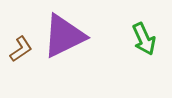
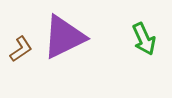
purple triangle: moved 1 px down
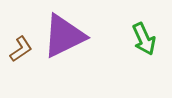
purple triangle: moved 1 px up
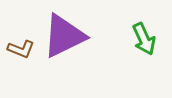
brown L-shape: rotated 56 degrees clockwise
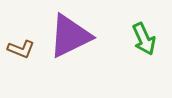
purple triangle: moved 6 px right
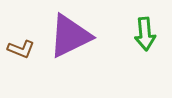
green arrow: moved 1 px right, 5 px up; rotated 20 degrees clockwise
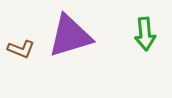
purple triangle: rotated 9 degrees clockwise
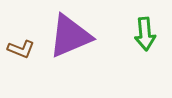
purple triangle: rotated 6 degrees counterclockwise
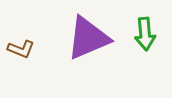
purple triangle: moved 18 px right, 2 px down
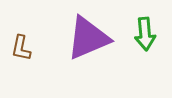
brown L-shape: moved 1 px up; rotated 80 degrees clockwise
